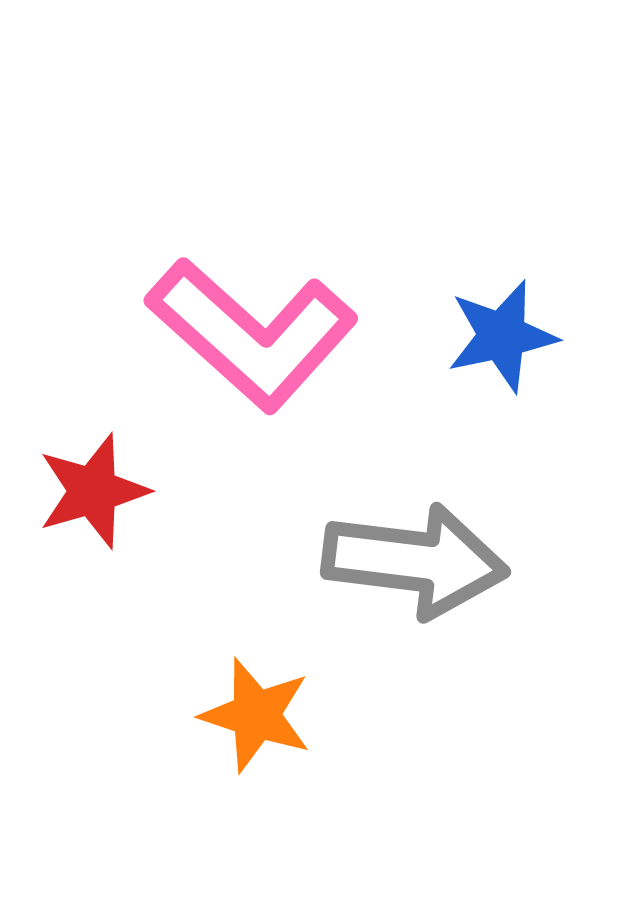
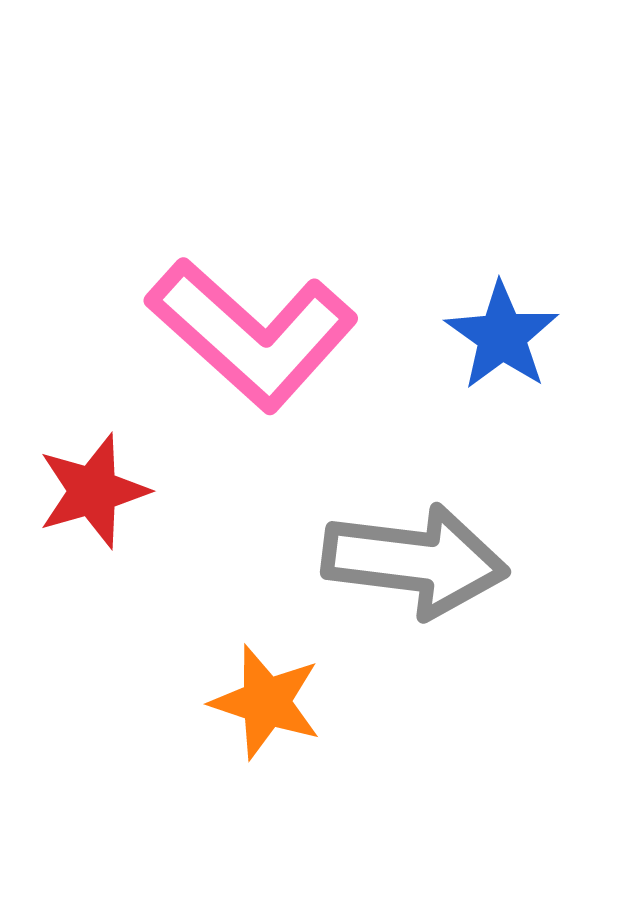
blue star: rotated 25 degrees counterclockwise
orange star: moved 10 px right, 13 px up
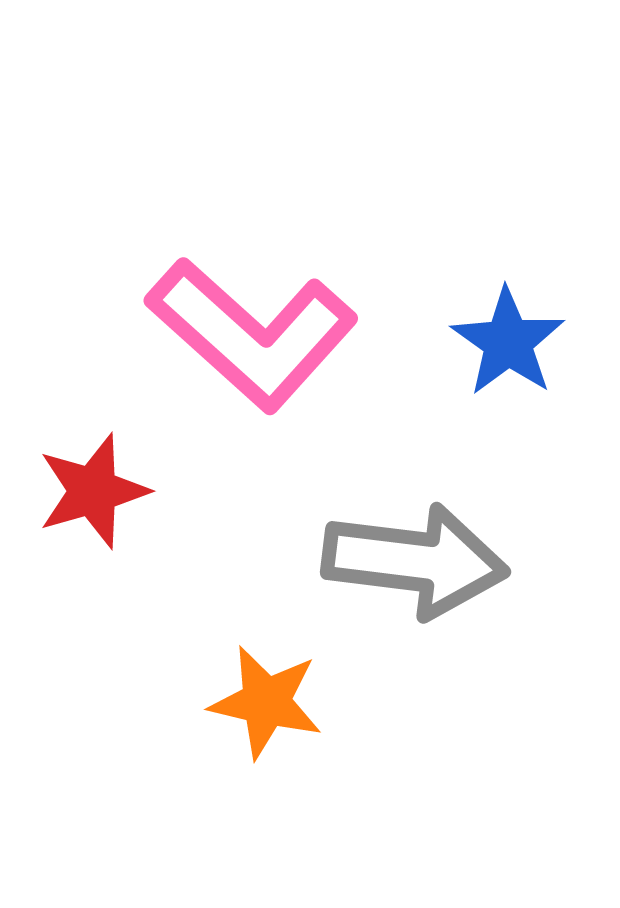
blue star: moved 6 px right, 6 px down
orange star: rotated 5 degrees counterclockwise
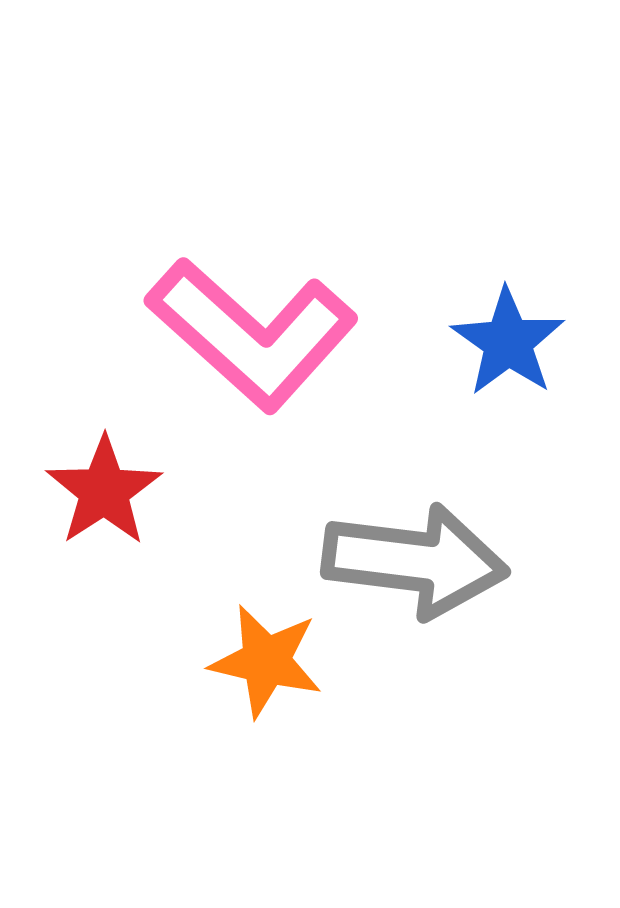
red star: moved 11 px right; rotated 17 degrees counterclockwise
orange star: moved 41 px up
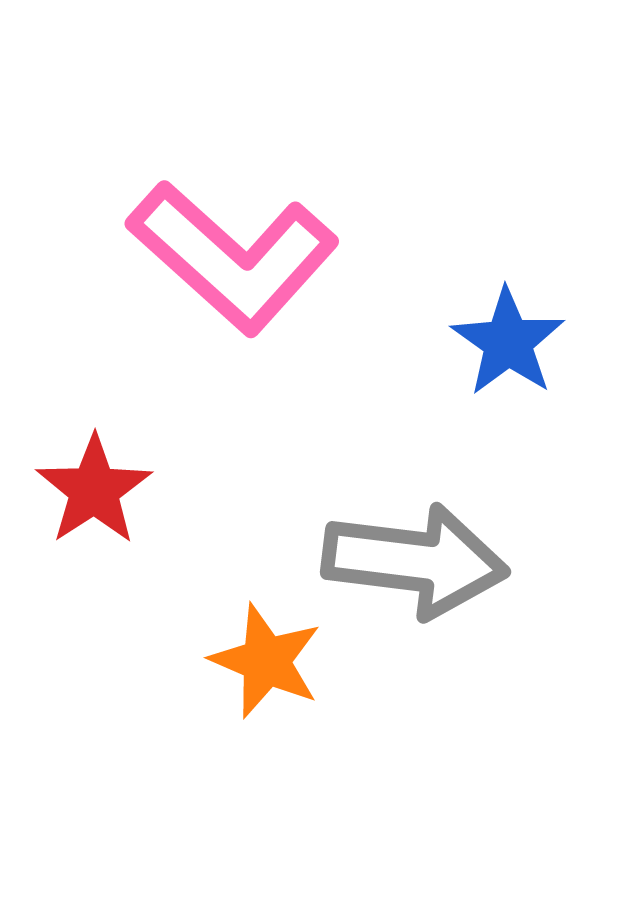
pink L-shape: moved 19 px left, 77 px up
red star: moved 10 px left, 1 px up
orange star: rotated 10 degrees clockwise
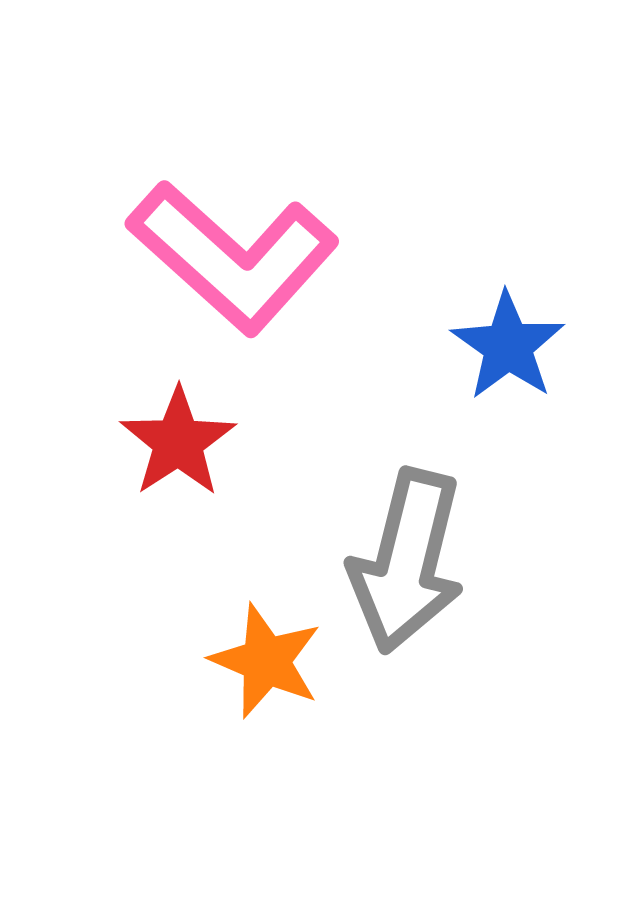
blue star: moved 4 px down
red star: moved 84 px right, 48 px up
gray arrow: moved 8 px left; rotated 97 degrees clockwise
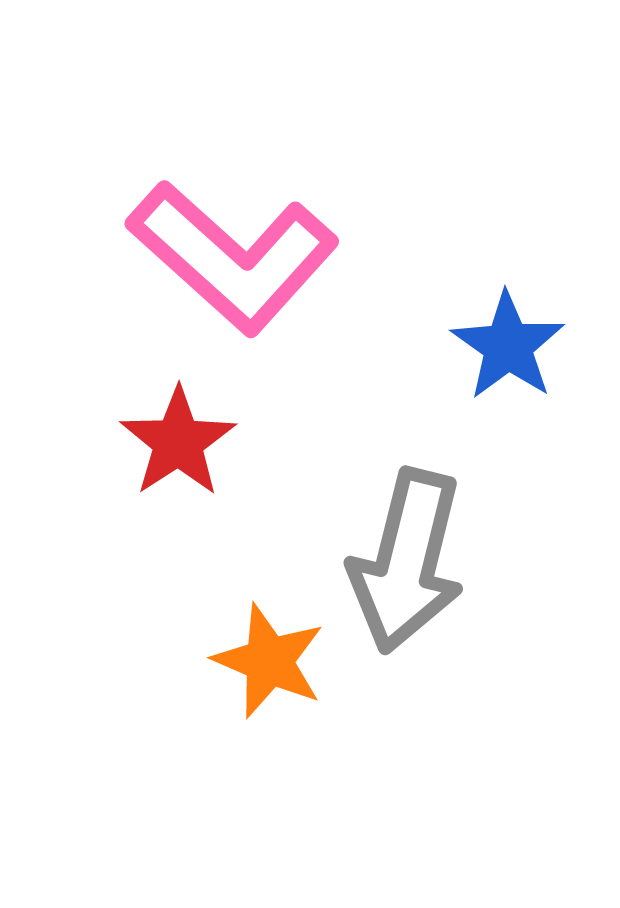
orange star: moved 3 px right
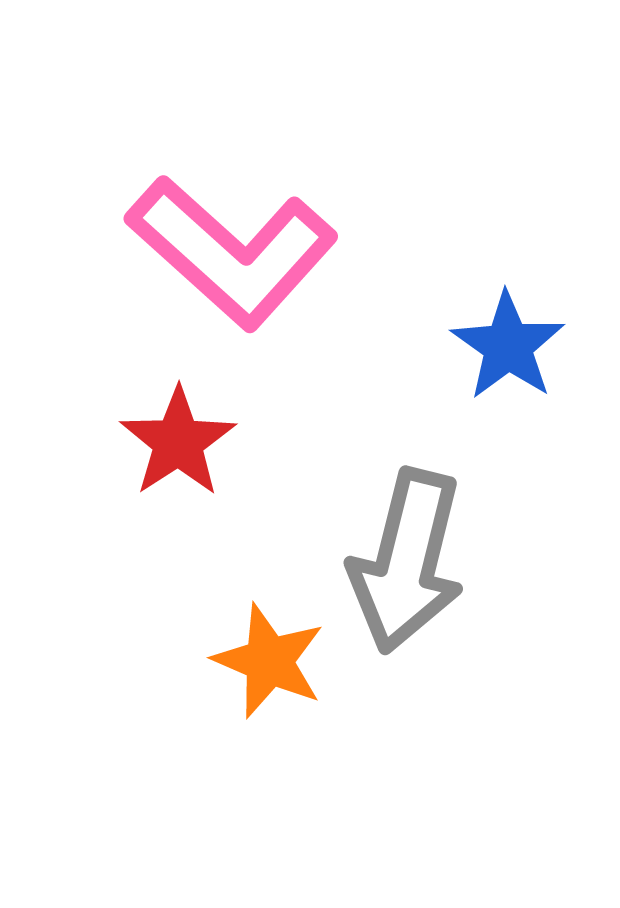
pink L-shape: moved 1 px left, 5 px up
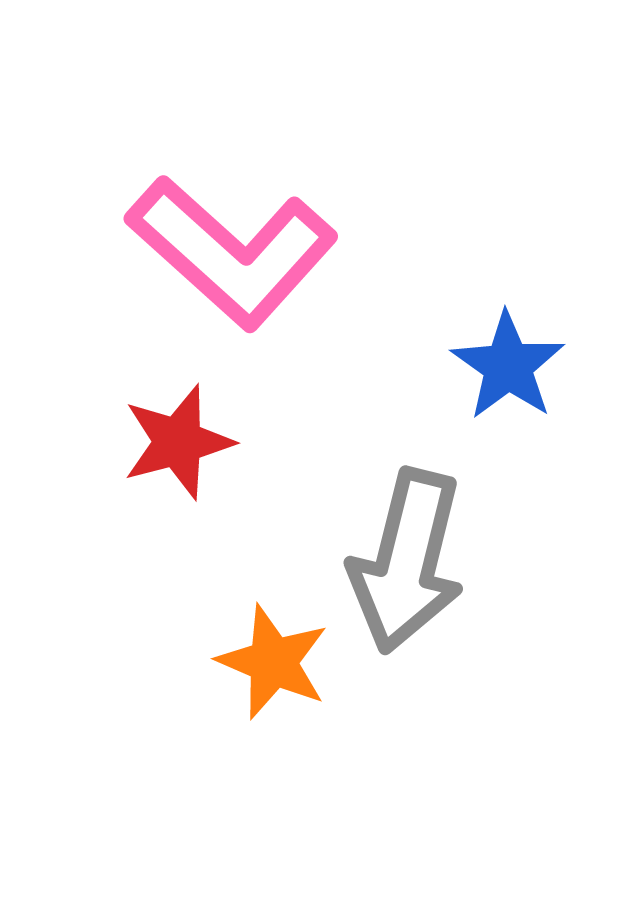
blue star: moved 20 px down
red star: rotated 18 degrees clockwise
orange star: moved 4 px right, 1 px down
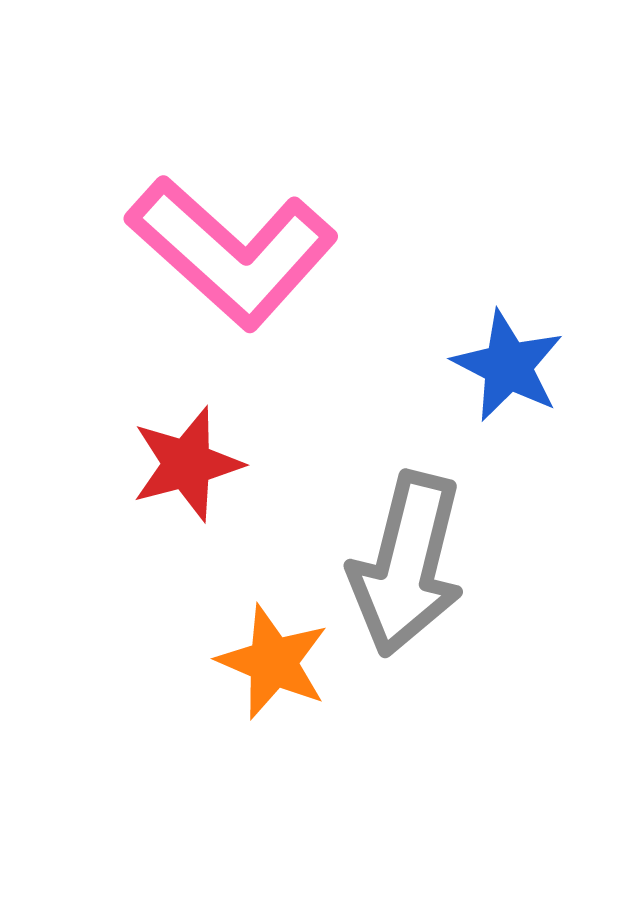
blue star: rotated 8 degrees counterclockwise
red star: moved 9 px right, 22 px down
gray arrow: moved 3 px down
